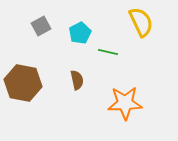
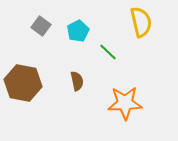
yellow semicircle: rotated 12 degrees clockwise
gray square: rotated 24 degrees counterclockwise
cyan pentagon: moved 2 px left, 2 px up
green line: rotated 30 degrees clockwise
brown semicircle: moved 1 px down
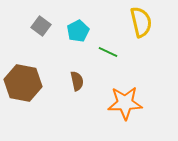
green line: rotated 18 degrees counterclockwise
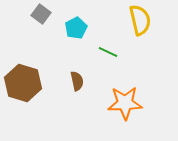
yellow semicircle: moved 1 px left, 2 px up
gray square: moved 12 px up
cyan pentagon: moved 2 px left, 3 px up
brown hexagon: rotated 6 degrees clockwise
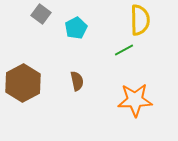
yellow semicircle: rotated 12 degrees clockwise
green line: moved 16 px right, 2 px up; rotated 54 degrees counterclockwise
brown hexagon: rotated 15 degrees clockwise
orange star: moved 10 px right, 3 px up
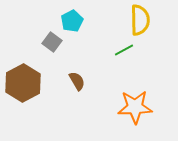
gray square: moved 11 px right, 28 px down
cyan pentagon: moved 4 px left, 7 px up
brown semicircle: rotated 18 degrees counterclockwise
orange star: moved 7 px down
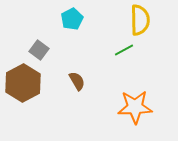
cyan pentagon: moved 2 px up
gray square: moved 13 px left, 8 px down
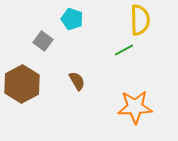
cyan pentagon: rotated 25 degrees counterclockwise
gray square: moved 4 px right, 9 px up
brown hexagon: moved 1 px left, 1 px down
